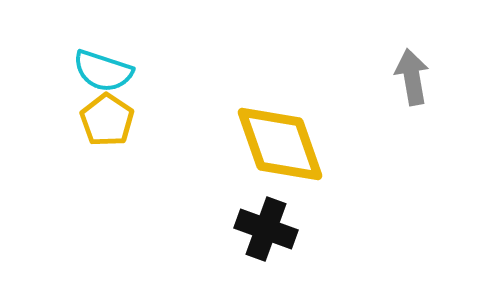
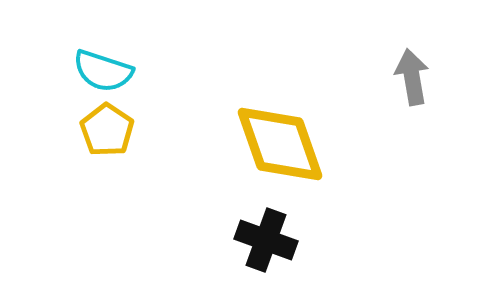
yellow pentagon: moved 10 px down
black cross: moved 11 px down
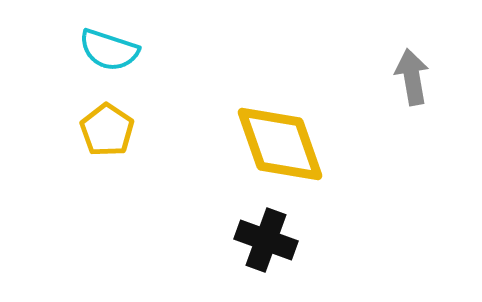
cyan semicircle: moved 6 px right, 21 px up
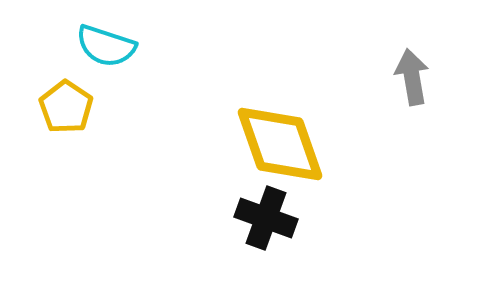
cyan semicircle: moved 3 px left, 4 px up
yellow pentagon: moved 41 px left, 23 px up
black cross: moved 22 px up
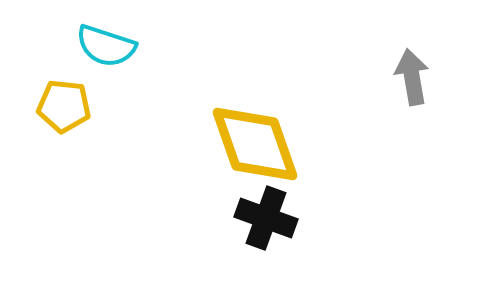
yellow pentagon: moved 2 px left, 1 px up; rotated 28 degrees counterclockwise
yellow diamond: moved 25 px left
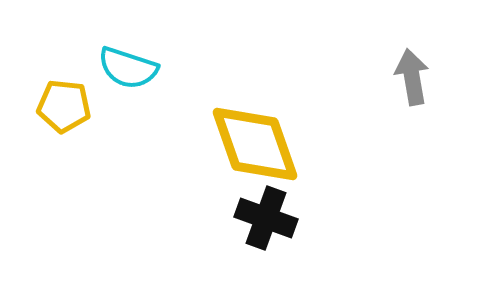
cyan semicircle: moved 22 px right, 22 px down
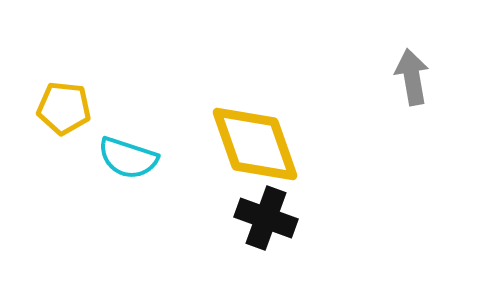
cyan semicircle: moved 90 px down
yellow pentagon: moved 2 px down
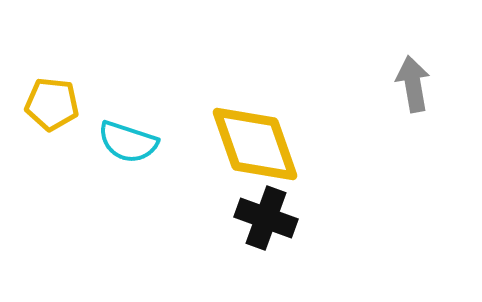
gray arrow: moved 1 px right, 7 px down
yellow pentagon: moved 12 px left, 4 px up
cyan semicircle: moved 16 px up
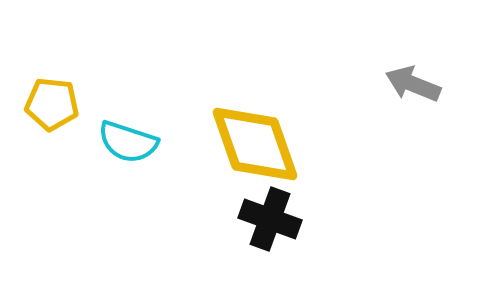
gray arrow: rotated 58 degrees counterclockwise
black cross: moved 4 px right, 1 px down
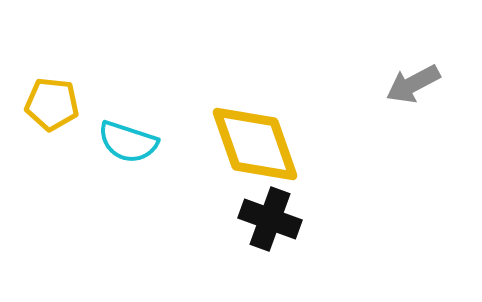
gray arrow: rotated 50 degrees counterclockwise
